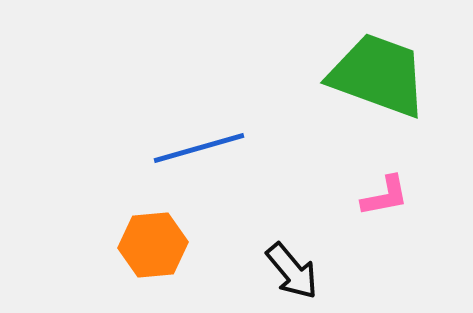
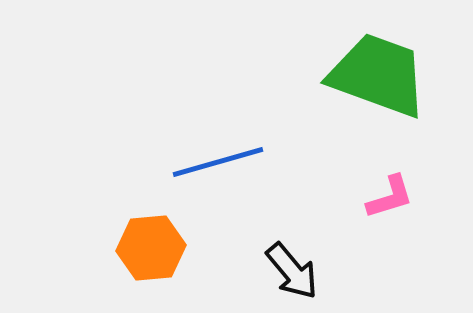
blue line: moved 19 px right, 14 px down
pink L-shape: moved 5 px right, 1 px down; rotated 6 degrees counterclockwise
orange hexagon: moved 2 px left, 3 px down
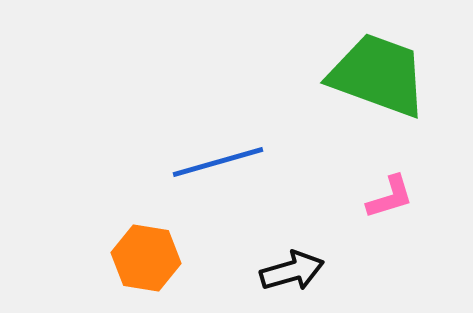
orange hexagon: moved 5 px left, 10 px down; rotated 14 degrees clockwise
black arrow: rotated 66 degrees counterclockwise
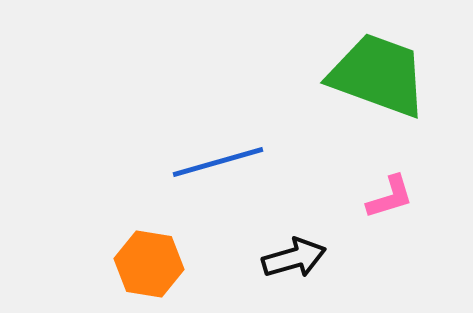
orange hexagon: moved 3 px right, 6 px down
black arrow: moved 2 px right, 13 px up
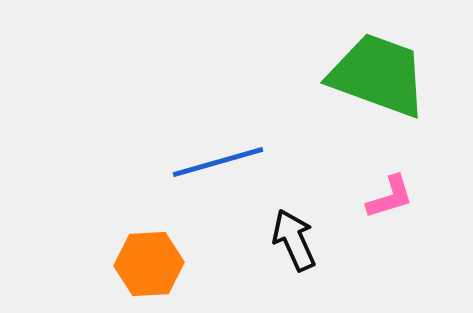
black arrow: moved 18 px up; rotated 98 degrees counterclockwise
orange hexagon: rotated 12 degrees counterclockwise
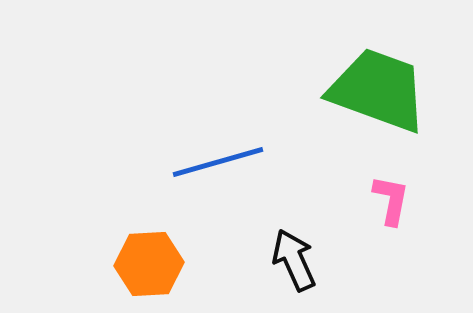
green trapezoid: moved 15 px down
pink L-shape: moved 1 px right, 3 px down; rotated 62 degrees counterclockwise
black arrow: moved 20 px down
